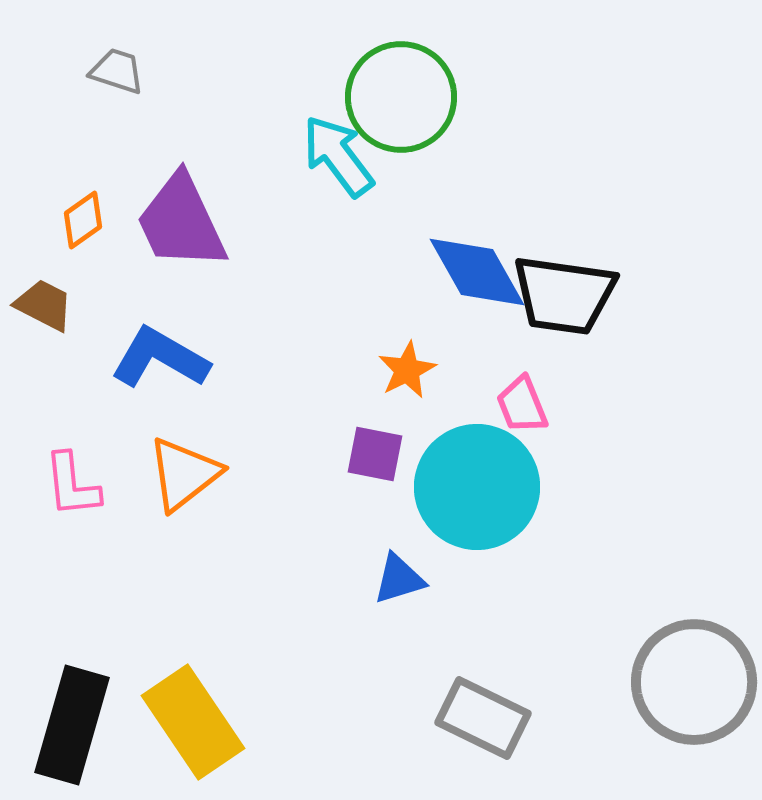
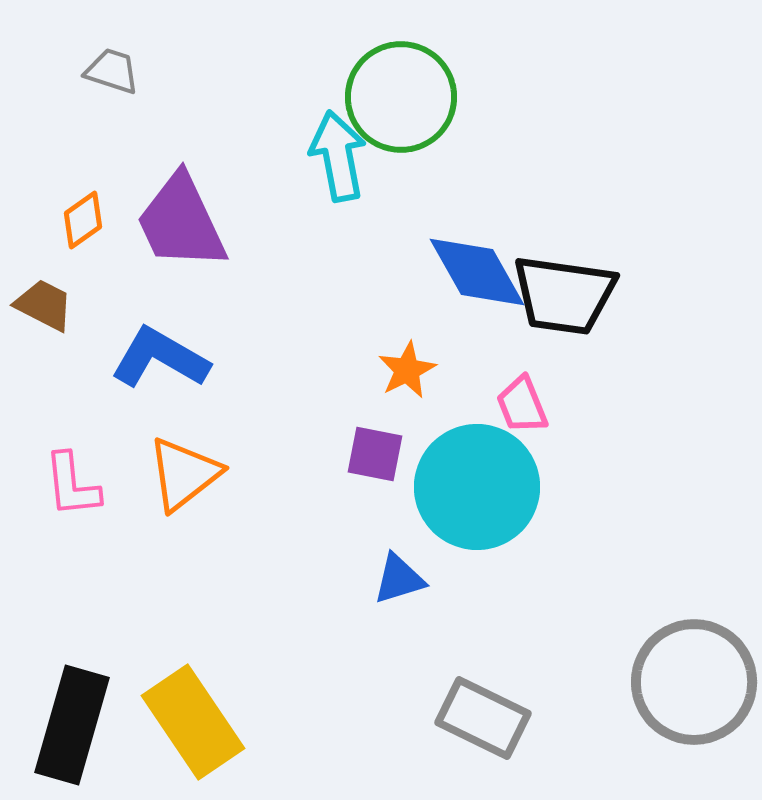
gray trapezoid: moved 5 px left
cyan arrow: rotated 26 degrees clockwise
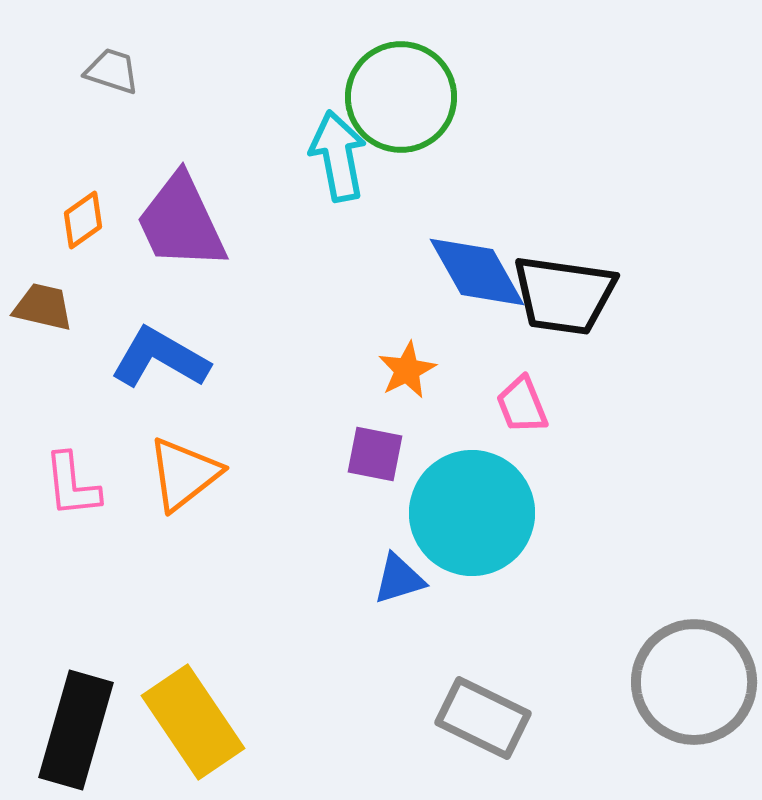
brown trapezoid: moved 1 px left, 2 px down; rotated 14 degrees counterclockwise
cyan circle: moved 5 px left, 26 px down
black rectangle: moved 4 px right, 5 px down
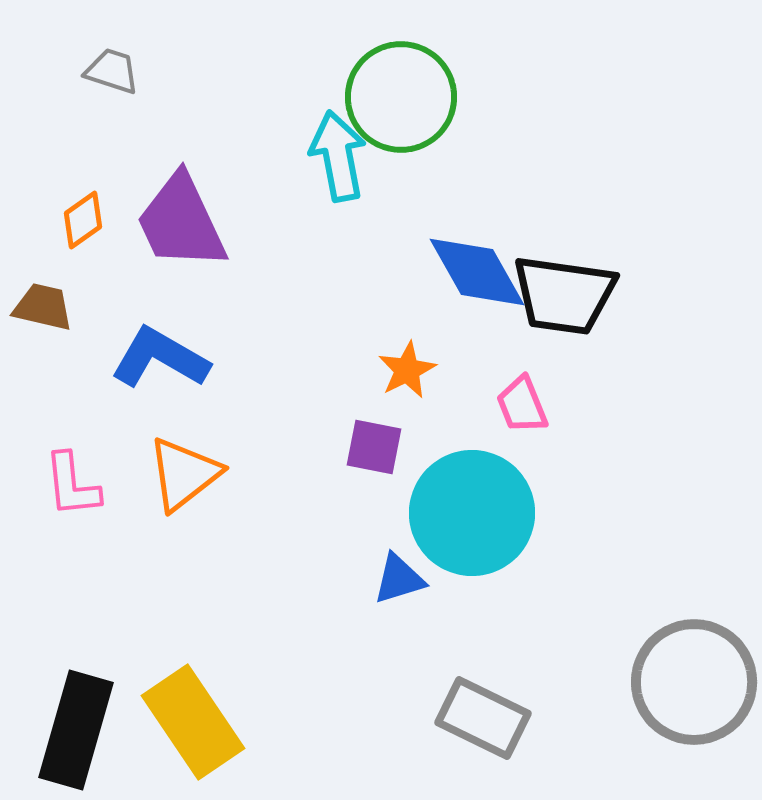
purple square: moved 1 px left, 7 px up
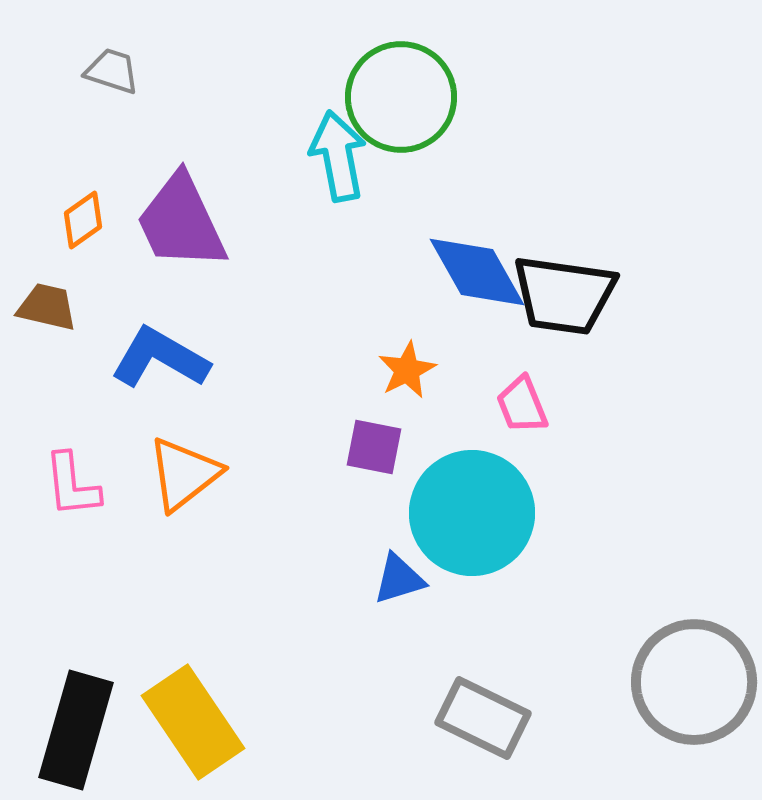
brown trapezoid: moved 4 px right
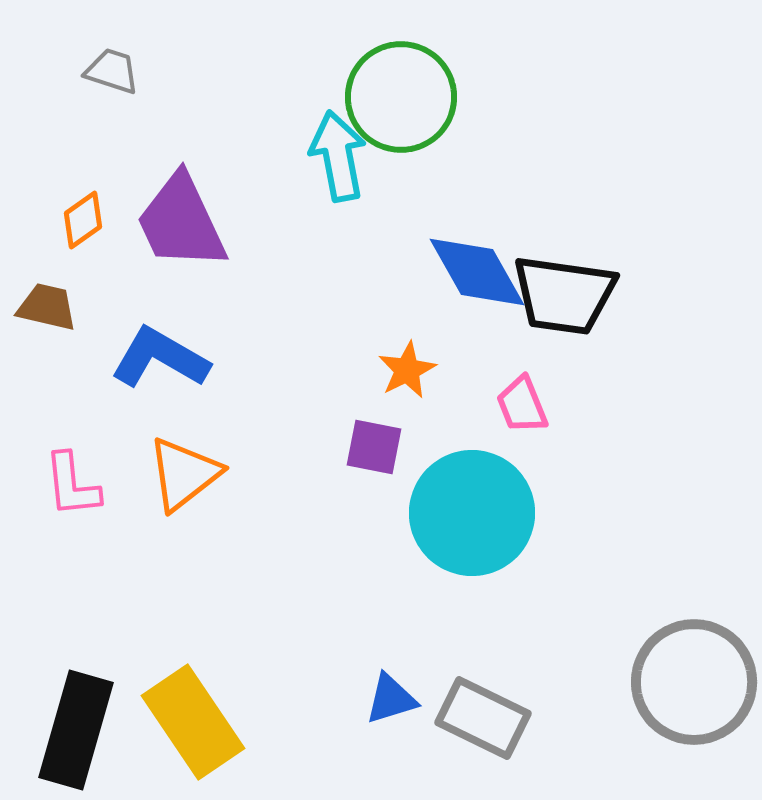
blue triangle: moved 8 px left, 120 px down
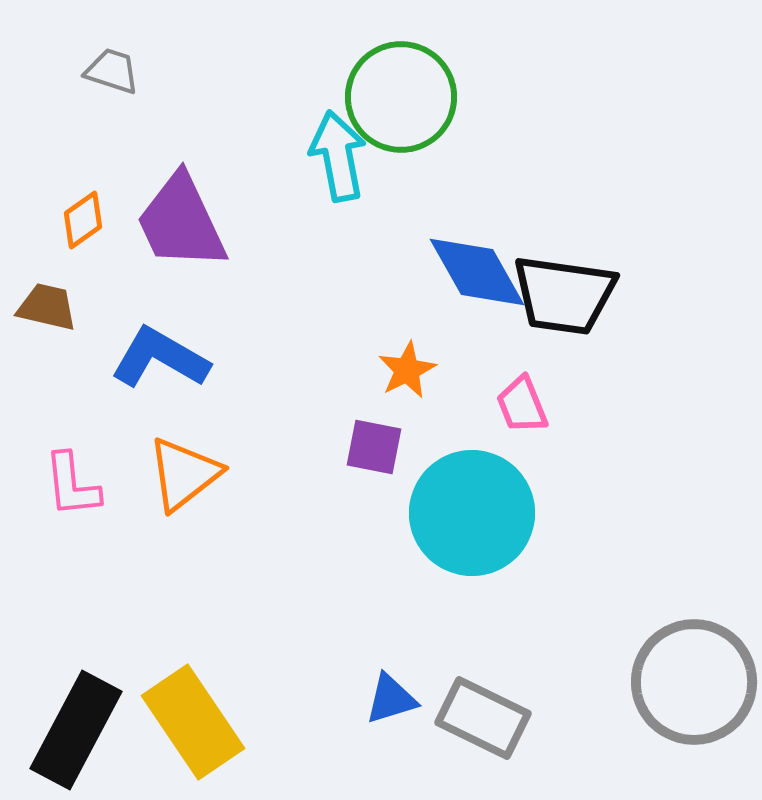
black rectangle: rotated 12 degrees clockwise
